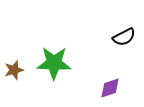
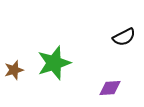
green star: rotated 20 degrees counterclockwise
purple diamond: rotated 15 degrees clockwise
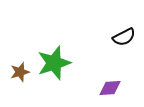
brown star: moved 6 px right, 2 px down
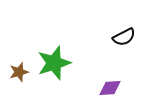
brown star: moved 1 px left
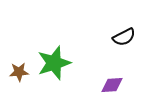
brown star: rotated 12 degrees clockwise
purple diamond: moved 2 px right, 3 px up
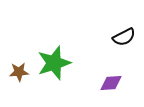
purple diamond: moved 1 px left, 2 px up
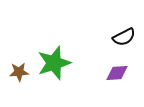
purple diamond: moved 6 px right, 10 px up
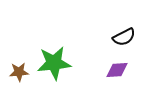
green star: rotated 12 degrees clockwise
purple diamond: moved 3 px up
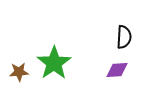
black semicircle: rotated 60 degrees counterclockwise
green star: rotated 28 degrees counterclockwise
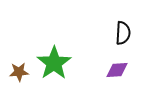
black semicircle: moved 1 px left, 4 px up
